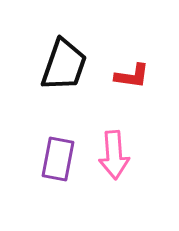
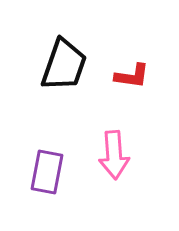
purple rectangle: moved 11 px left, 13 px down
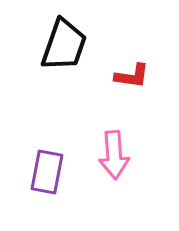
black trapezoid: moved 20 px up
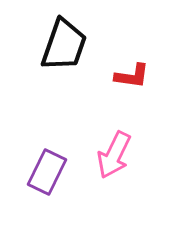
pink arrow: rotated 30 degrees clockwise
purple rectangle: rotated 15 degrees clockwise
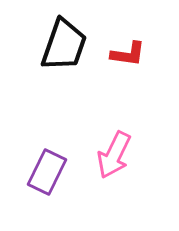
red L-shape: moved 4 px left, 22 px up
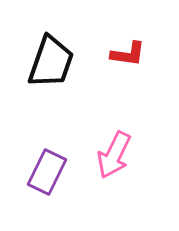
black trapezoid: moved 13 px left, 17 px down
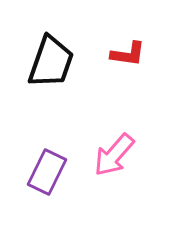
pink arrow: rotated 15 degrees clockwise
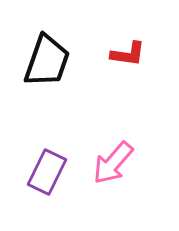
black trapezoid: moved 4 px left, 1 px up
pink arrow: moved 1 px left, 8 px down
